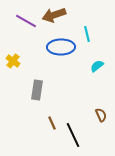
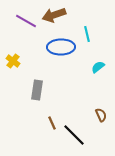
cyan semicircle: moved 1 px right, 1 px down
black line: moved 1 px right; rotated 20 degrees counterclockwise
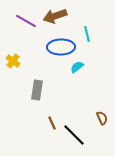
brown arrow: moved 1 px right, 1 px down
cyan semicircle: moved 21 px left
brown semicircle: moved 1 px right, 3 px down
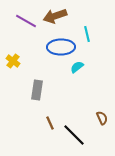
brown line: moved 2 px left
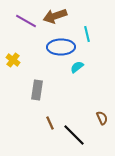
yellow cross: moved 1 px up
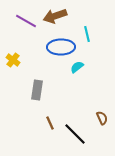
black line: moved 1 px right, 1 px up
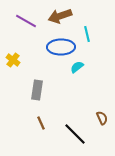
brown arrow: moved 5 px right
brown line: moved 9 px left
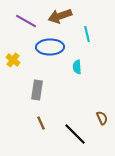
blue ellipse: moved 11 px left
cyan semicircle: rotated 56 degrees counterclockwise
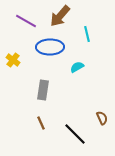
brown arrow: rotated 30 degrees counterclockwise
cyan semicircle: rotated 64 degrees clockwise
gray rectangle: moved 6 px right
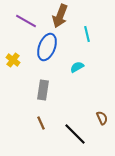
brown arrow: rotated 20 degrees counterclockwise
blue ellipse: moved 3 px left; rotated 68 degrees counterclockwise
